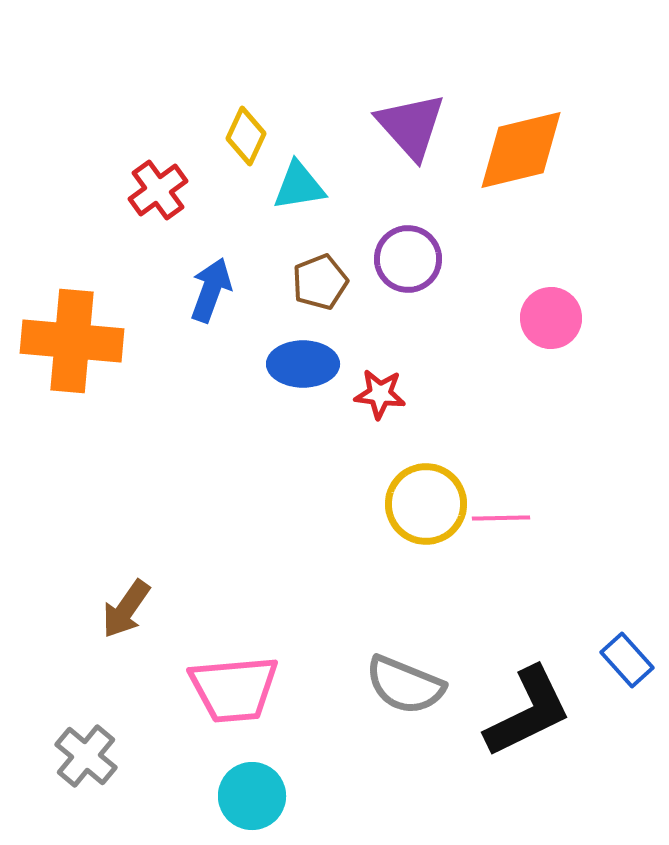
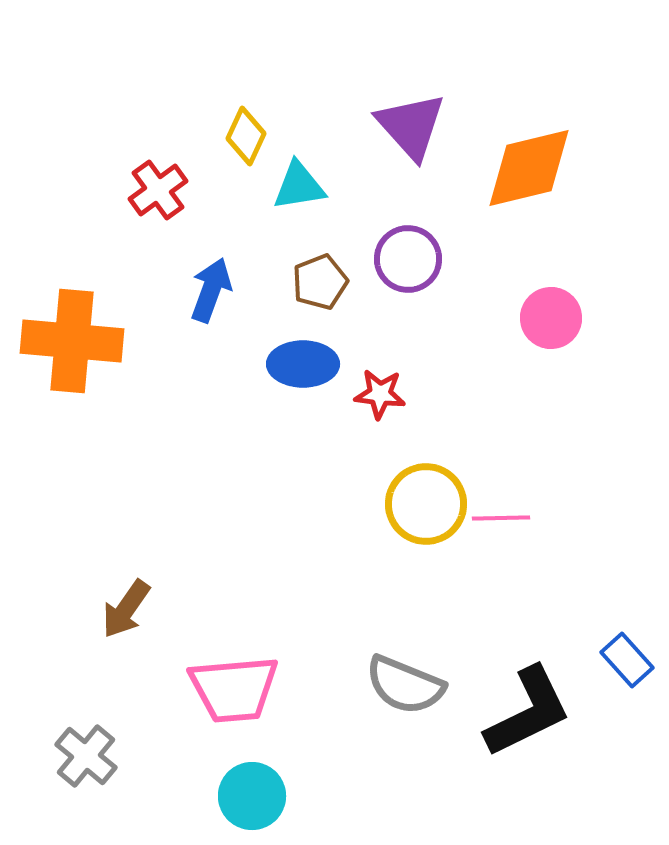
orange diamond: moved 8 px right, 18 px down
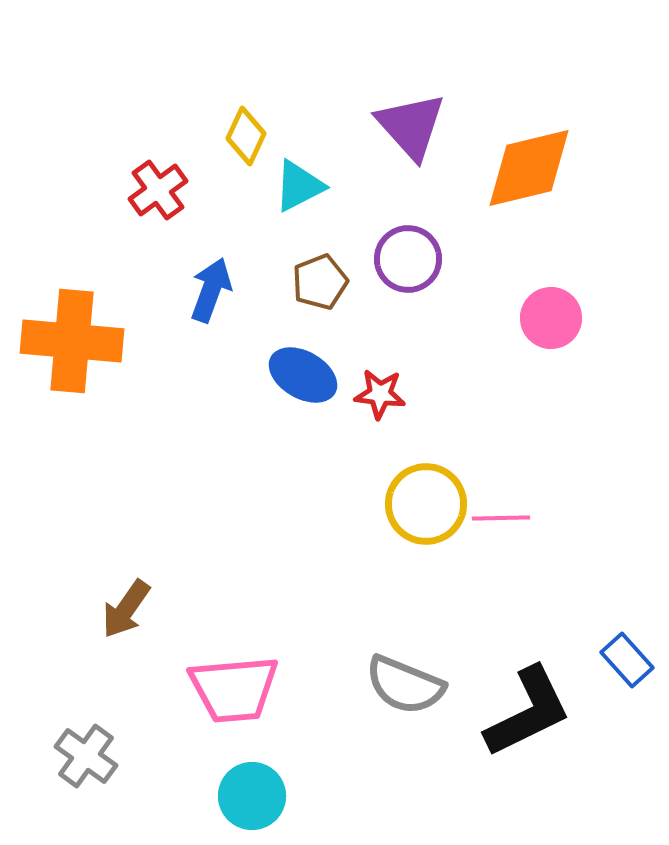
cyan triangle: rotated 18 degrees counterclockwise
blue ellipse: moved 11 px down; rotated 30 degrees clockwise
gray cross: rotated 4 degrees counterclockwise
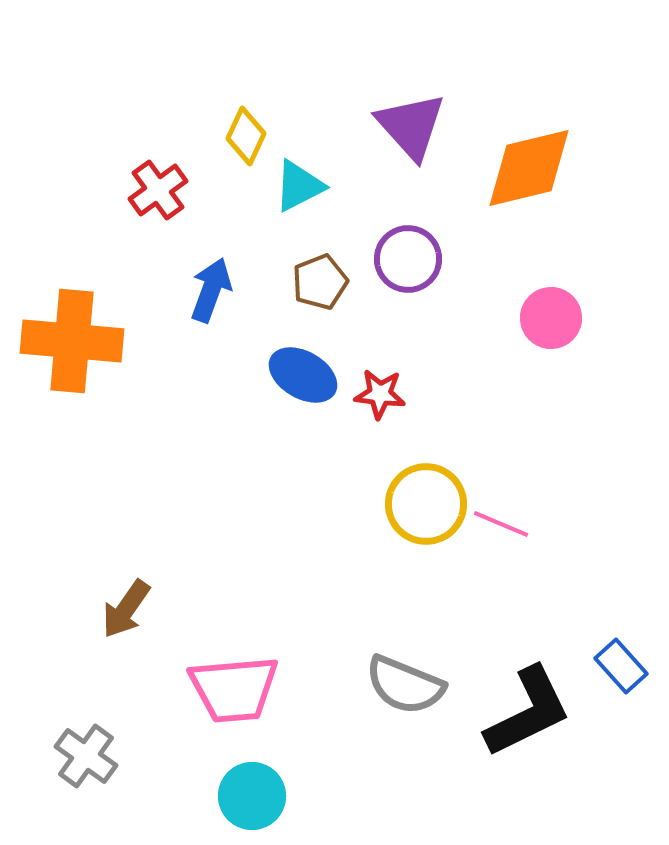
pink line: moved 6 px down; rotated 24 degrees clockwise
blue rectangle: moved 6 px left, 6 px down
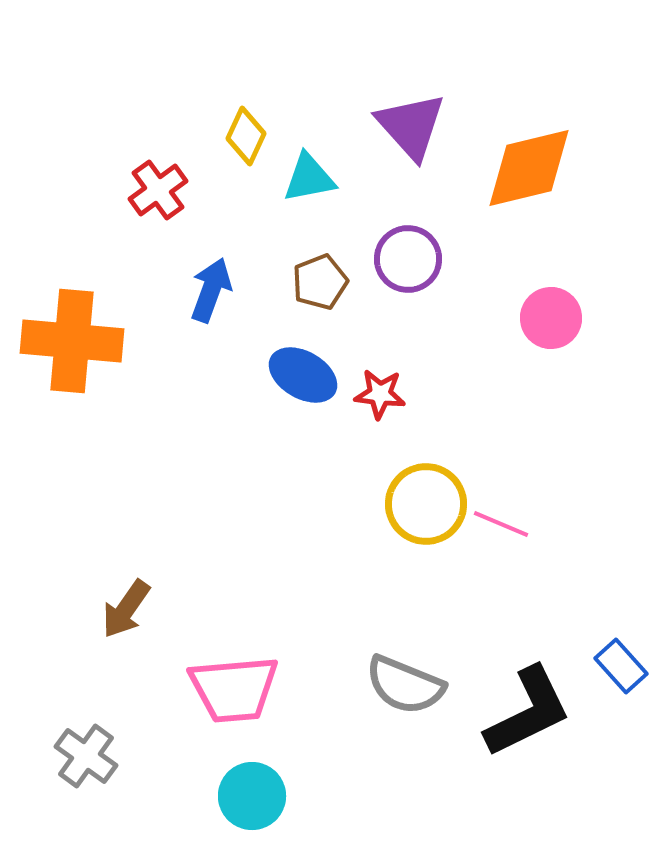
cyan triangle: moved 10 px right, 8 px up; rotated 16 degrees clockwise
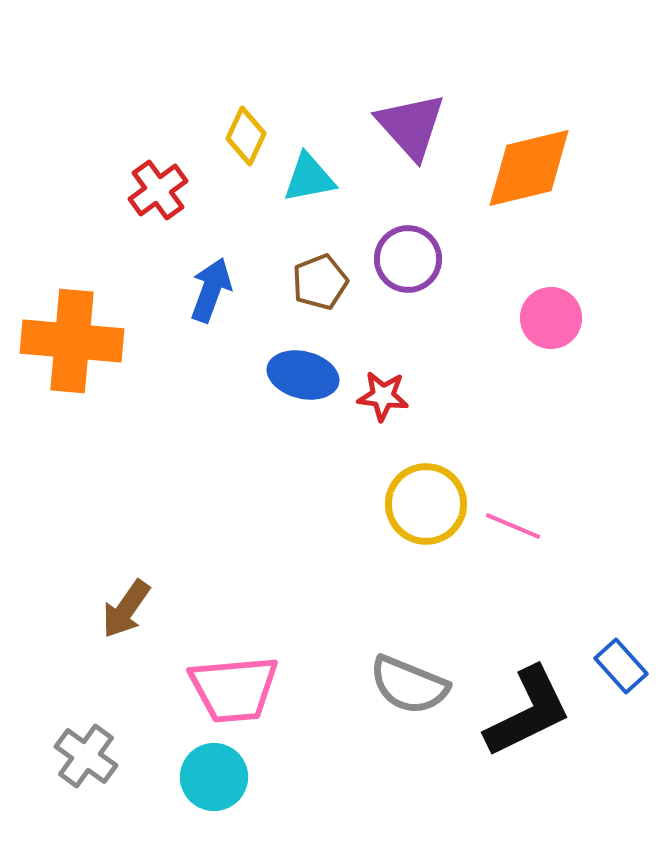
blue ellipse: rotated 16 degrees counterclockwise
red star: moved 3 px right, 2 px down
pink line: moved 12 px right, 2 px down
gray semicircle: moved 4 px right
cyan circle: moved 38 px left, 19 px up
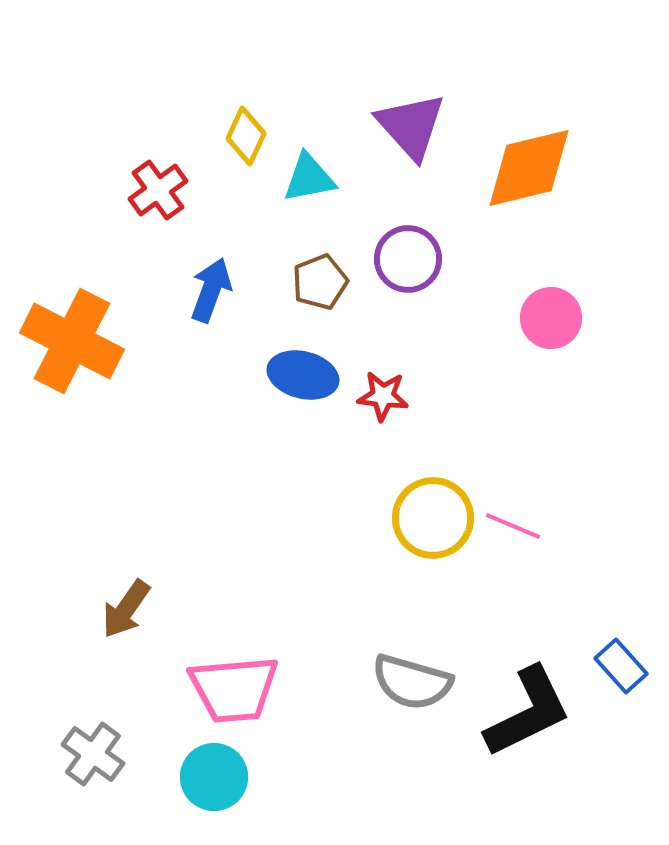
orange cross: rotated 22 degrees clockwise
yellow circle: moved 7 px right, 14 px down
gray semicircle: moved 3 px right, 3 px up; rotated 6 degrees counterclockwise
gray cross: moved 7 px right, 2 px up
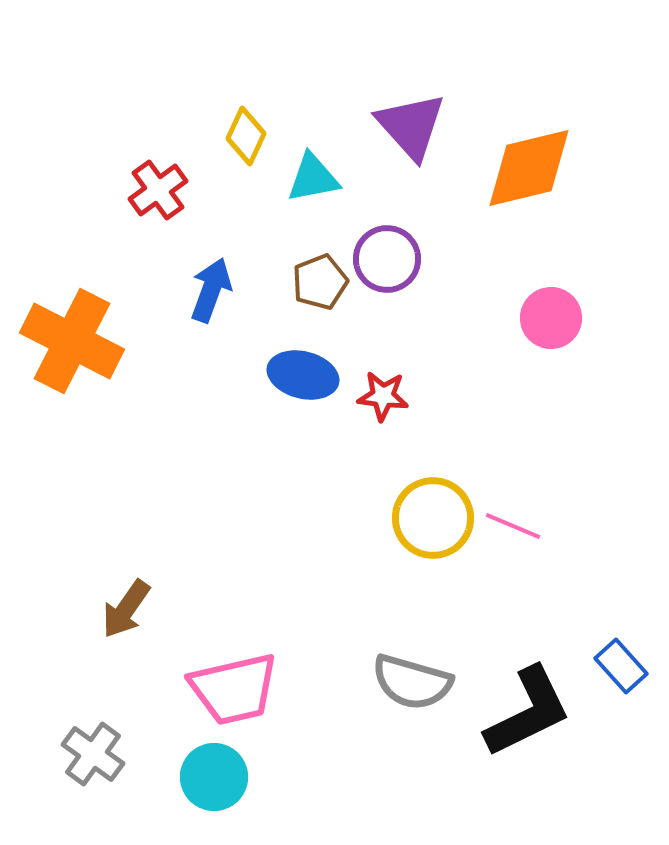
cyan triangle: moved 4 px right
purple circle: moved 21 px left
pink trapezoid: rotated 8 degrees counterclockwise
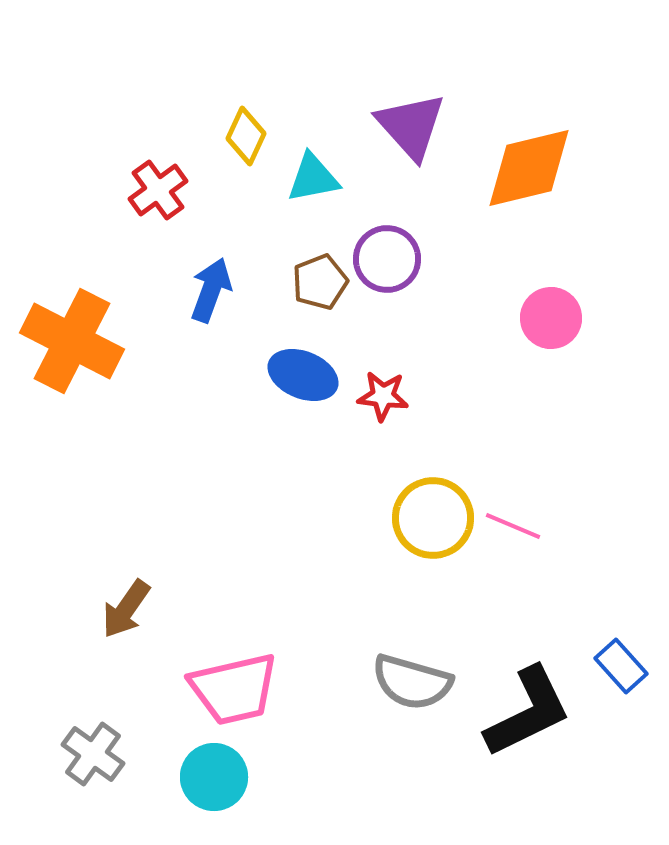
blue ellipse: rotated 8 degrees clockwise
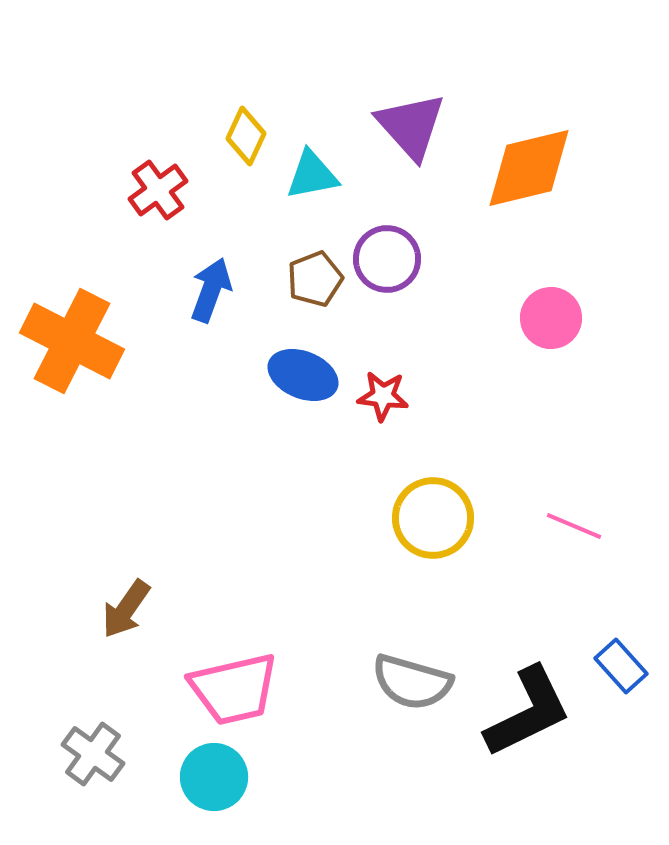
cyan triangle: moved 1 px left, 3 px up
brown pentagon: moved 5 px left, 3 px up
pink line: moved 61 px right
